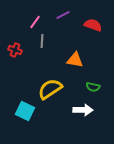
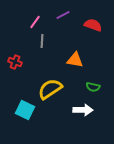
red cross: moved 12 px down
cyan square: moved 1 px up
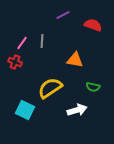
pink line: moved 13 px left, 21 px down
yellow semicircle: moved 1 px up
white arrow: moved 6 px left; rotated 18 degrees counterclockwise
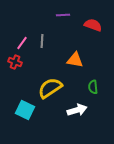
purple line: rotated 24 degrees clockwise
green semicircle: rotated 72 degrees clockwise
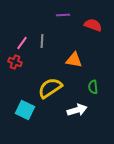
orange triangle: moved 1 px left
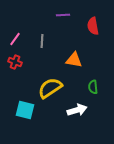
red semicircle: moved 1 px down; rotated 120 degrees counterclockwise
pink line: moved 7 px left, 4 px up
cyan square: rotated 12 degrees counterclockwise
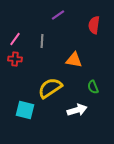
purple line: moved 5 px left; rotated 32 degrees counterclockwise
red semicircle: moved 1 px right, 1 px up; rotated 18 degrees clockwise
red cross: moved 3 px up; rotated 16 degrees counterclockwise
green semicircle: rotated 16 degrees counterclockwise
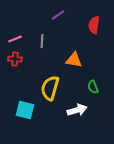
pink line: rotated 32 degrees clockwise
yellow semicircle: rotated 40 degrees counterclockwise
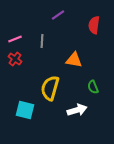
red cross: rotated 32 degrees clockwise
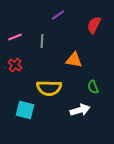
red semicircle: rotated 18 degrees clockwise
pink line: moved 2 px up
red cross: moved 6 px down
yellow semicircle: moved 1 px left; rotated 105 degrees counterclockwise
white arrow: moved 3 px right
